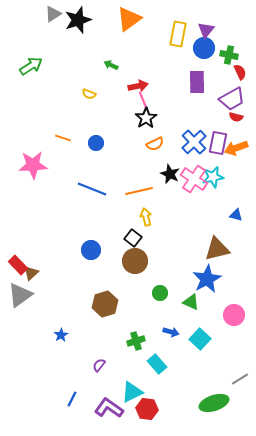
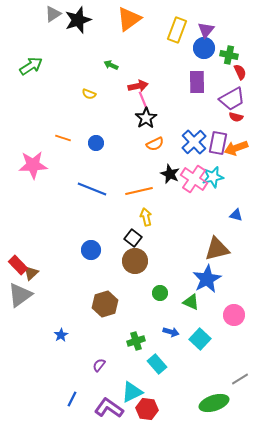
yellow rectangle at (178, 34): moved 1 px left, 4 px up; rotated 10 degrees clockwise
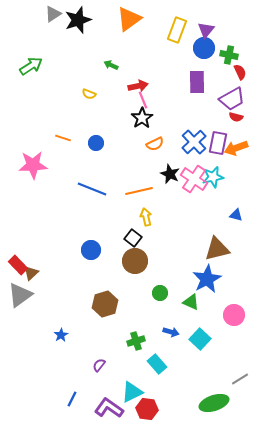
black star at (146, 118): moved 4 px left
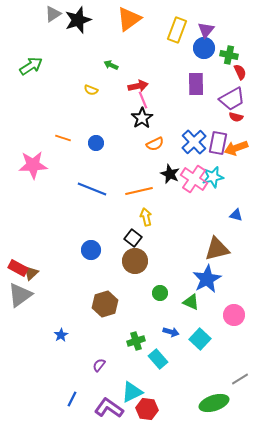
purple rectangle at (197, 82): moved 1 px left, 2 px down
yellow semicircle at (89, 94): moved 2 px right, 4 px up
red rectangle at (18, 265): moved 3 px down; rotated 18 degrees counterclockwise
cyan rectangle at (157, 364): moved 1 px right, 5 px up
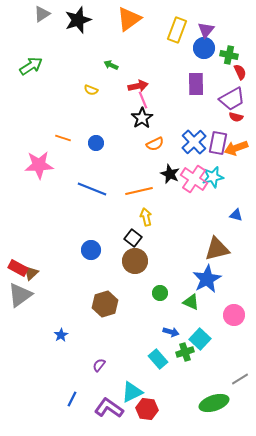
gray triangle at (53, 14): moved 11 px left
pink star at (33, 165): moved 6 px right
green cross at (136, 341): moved 49 px right, 11 px down
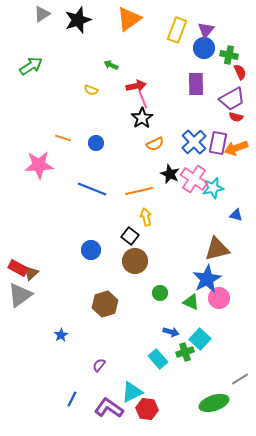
red arrow at (138, 86): moved 2 px left
cyan star at (213, 177): moved 11 px down
black square at (133, 238): moved 3 px left, 2 px up
pink circle at (234, 315): moved 15 px left, 17 px up
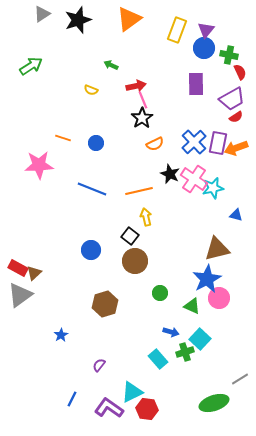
red semicircle at (236, 117): rotated 48 degrees counterclockwise
brown triangle at (31, 273): moved 3 px right
green triangle at (191, 302): moved 1 px right, 4 px down
